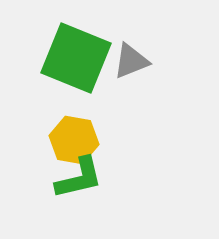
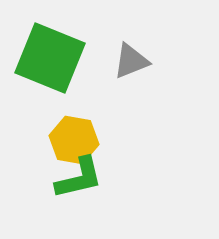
green square: moved 26 px left
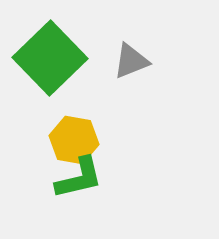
green square: rotated 24 degrees clockwise
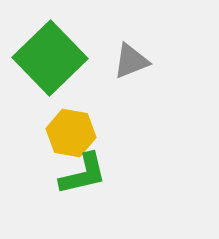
yellow hexagon: moved 3 px left, 7 px up
green L-shape: moved 4 px right, 4 px up
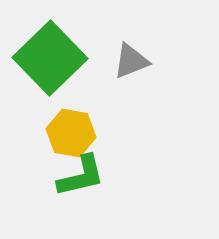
green L-shape: moved 2 px left, 2 px down
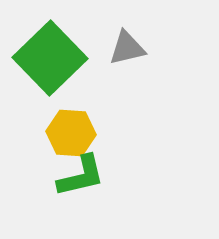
gray triangle: moved 4 px left, 13 px up; rotated 9 degrees clockwise
yellow hexagon: rotated 6 degrees counterclockwise
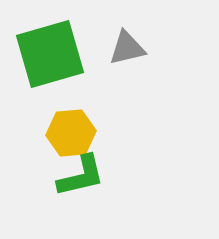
green square: moved 4 px up; rotated 28 degrees clockwise
yellow hexagon: rotated 9 degrees counterclockwise
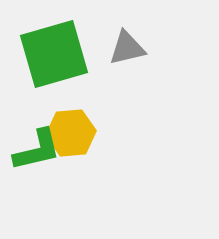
green square: moved 4 px right
green L-shape: moved 44 px left, 26 px up
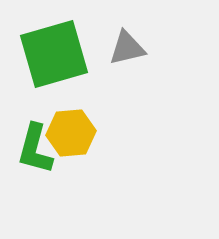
green L-shape: moved 2 px left, 1 px up; rotated 118 degrees clockwise
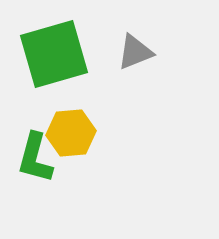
gray triangle: moved 8 px right, 4 px down; rotated 9 degrees counterclockwise
green L-shape: moved 9 px down
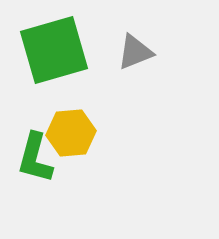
green square: moved 4 px up
